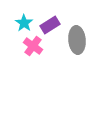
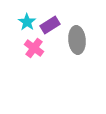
cyan star: moved 3 px right, 1 px up
pink cross: moved 1 px right, 2 px down
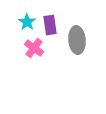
purple rectangle: rotated 66 degrees counterclockwise
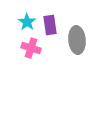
pink cross: moved 3 px left; rotated 18 degrees counterclockwise
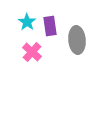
purple rectangle: moved 1 px down
pink cross: moved 1 px right, 4 px down; rotated 24 degrees clockwise
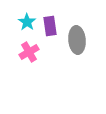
pink cross: moved 3 px left; rotated 18 degrees clockwise
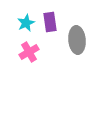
cyan star: moved 1 px left, 1 px down; rotated 12 degrees clockwise
purple rectangle: moved 4 px up
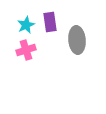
cyan star: moved 2 px down
pink cross: moved 3 px left, 2 px up; rotated 12 degrees clockwise
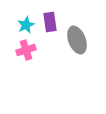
gray ellipse: rotated 16 degrees counterclockwise
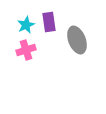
purple rectangle: moved 1 px left
